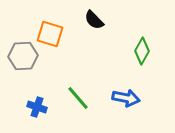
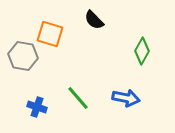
gray hexagon: rotated 12 degrees clockwise
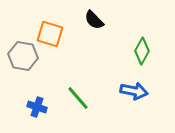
blue arrow: moved 8 px right, 7 px up
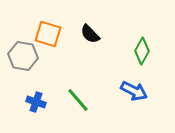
black semicircle: moved 4 px left, 14 px down
orange square: moved 2 px left
blue arrow: rotated 16 degrees clockwise
green line: moved 2 px down
blue cross: moved 1 px left, 5 px up
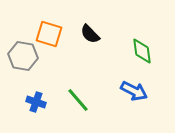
orange square: moved 1 px right
green diamond: rotated 36 degrees counterclockwise
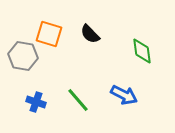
blue arrow: moved 10 px left, 4 px down
